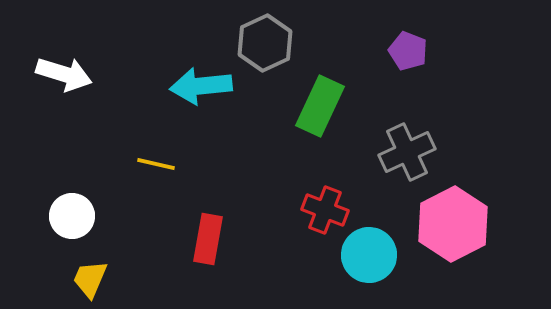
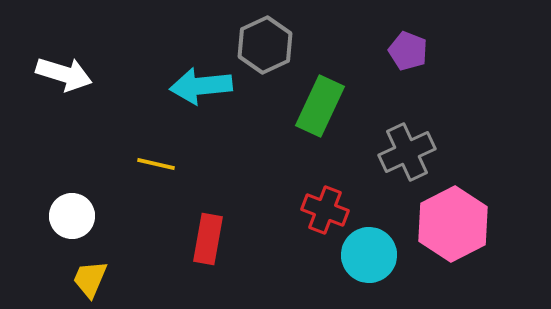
gray hexagon: moved 2 px down
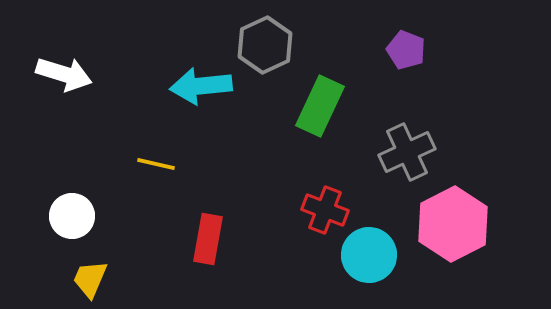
purple pentagon: moved 2 px left, 1 px up
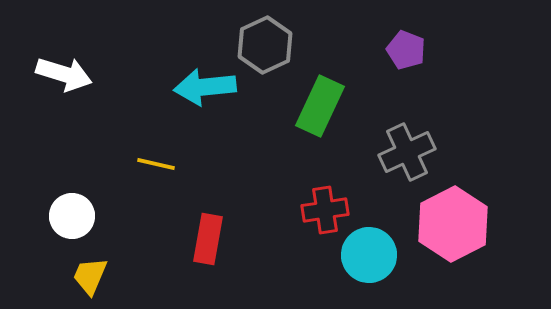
cyan arrow: moved 4 px right, 1 px down
red cross: rotated 30 degrees counterclockwise
yellow trapezoid: moved 3 px up
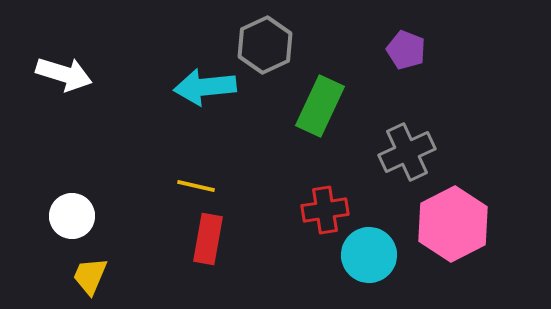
yellow line: moved 40 px right, 22 px down
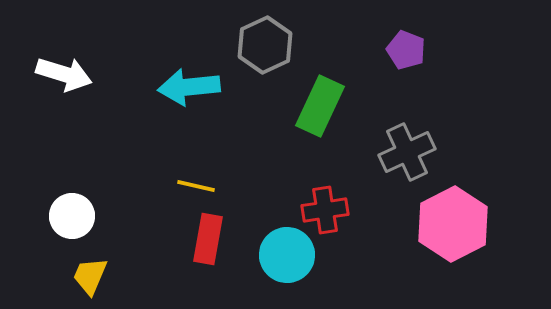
cyan arrow: moved 16 px left
cyan circle: moved 82 px left
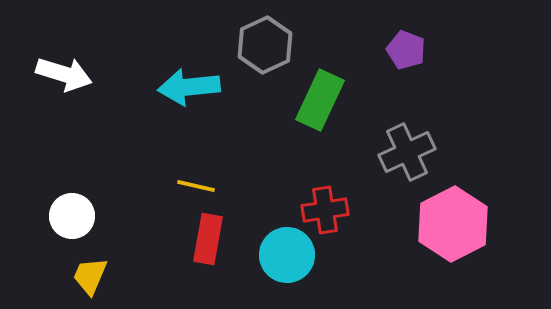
green rectangle: moved 6 px up
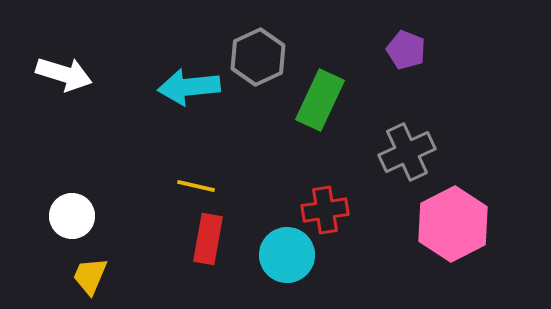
gray hexagon: moved 7 px left, 12 px down
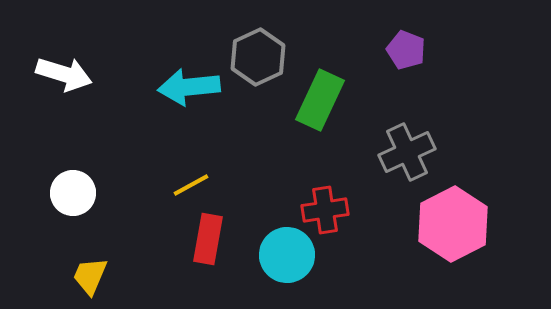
yellow line: moved 5 px left, 1 px up; rotated 42 degrees counterclockwise
white circle: moved 1 px right, 23 px up
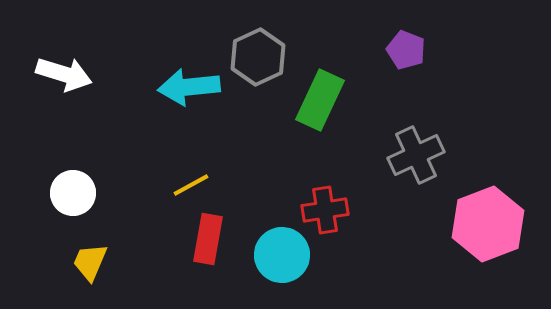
gray cross: moved 9 px right, 3 px down
pink hexagon: moved 35 px right; rotated 6 degrees clockwise
cyan circle: moved 5 px left
yellow trapezoid: moved 14 px up
